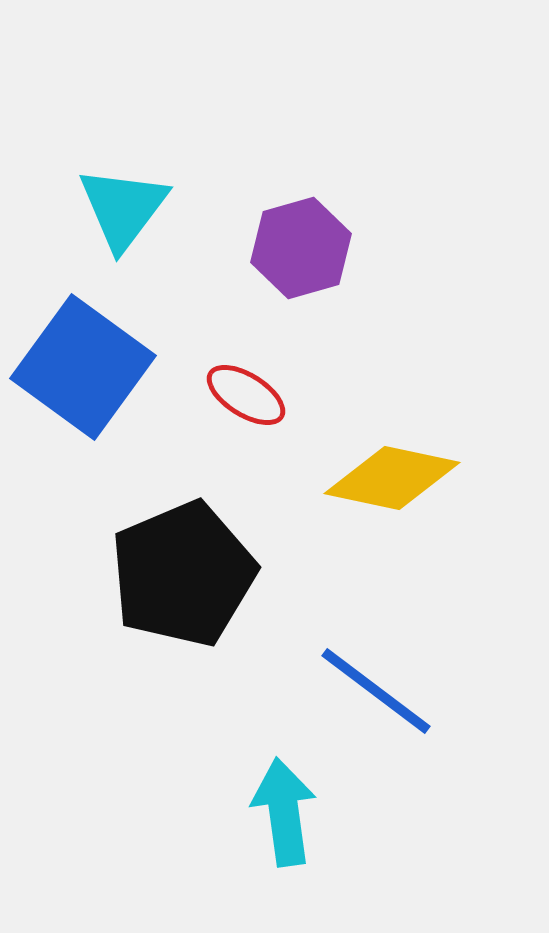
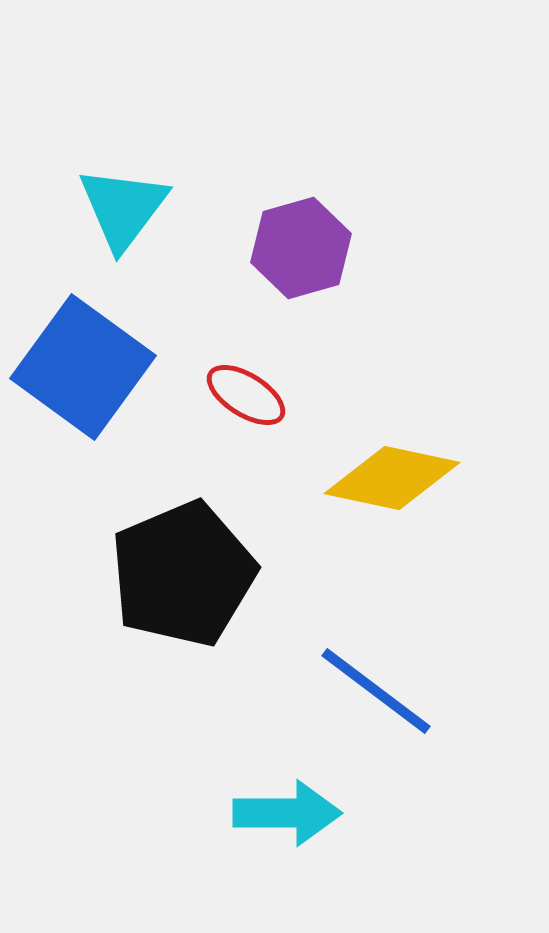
cyan arrow: moved 3 px right, 1 px down; rotated 98 degrees clockwise
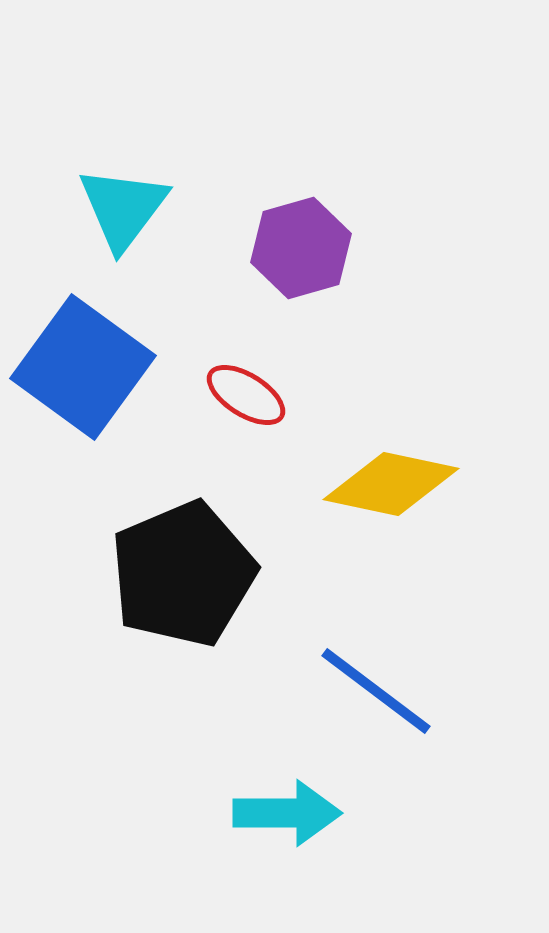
yellow diamond: moved 1 px left, 6 px down
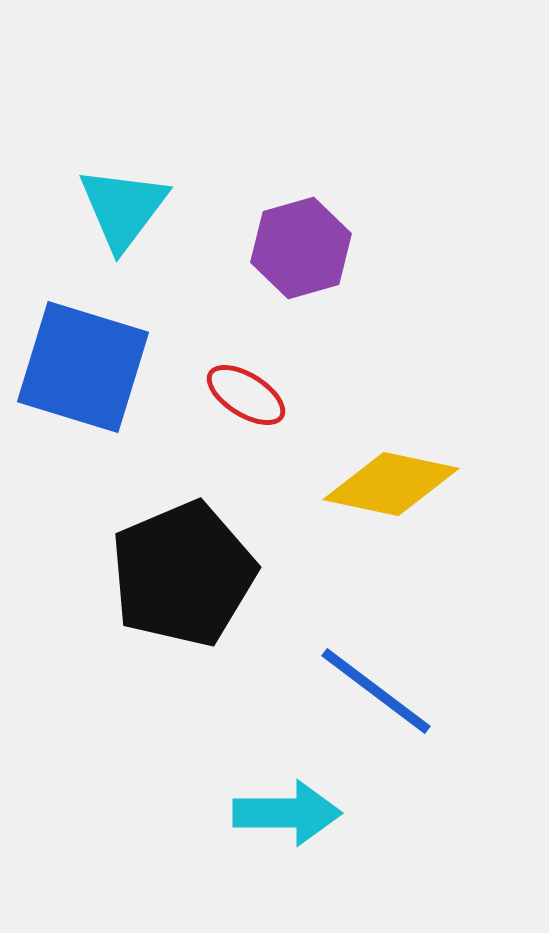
blue square: rotated 19 degrees counterclockwise
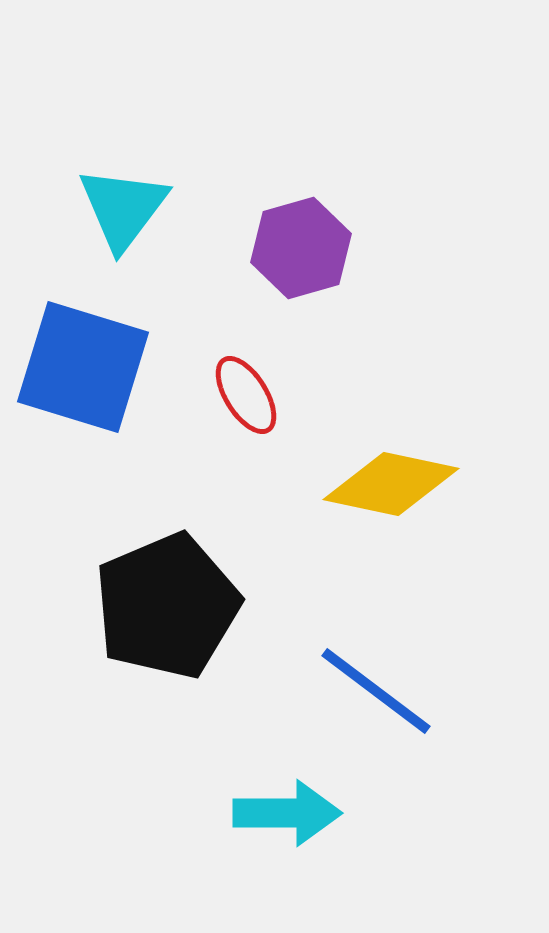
red ellipse: rotated 26 degrees clockwise
black pentagon: moved 16 px left, 32 px down
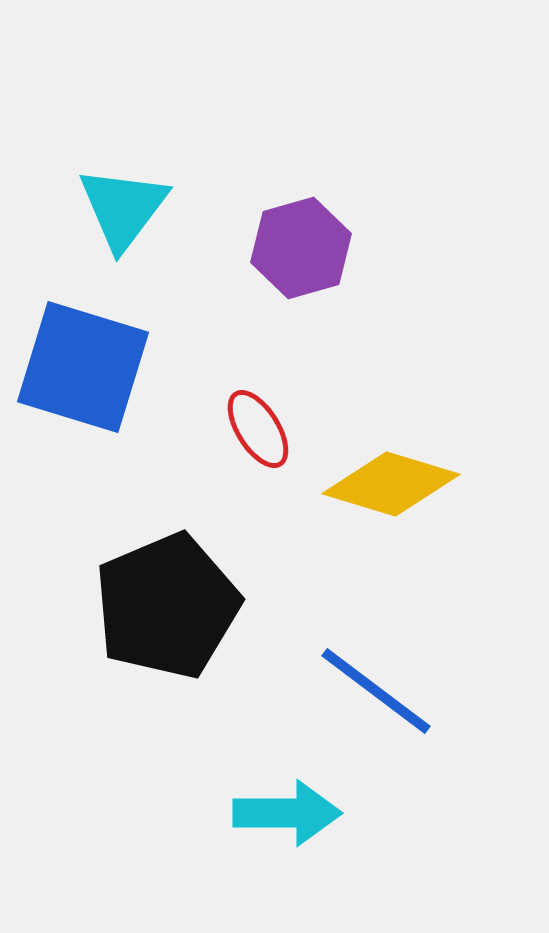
red ellipse: moved 12 px right, 34 px down
yellow diamond: rotated 5 degrees clockwise
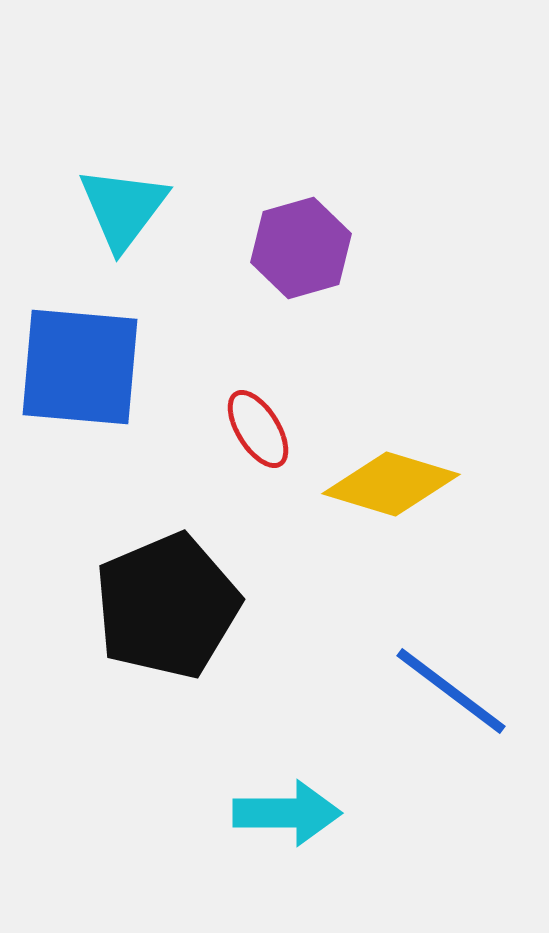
blue square: moved 3 px left; rotated 12 degrees counterclockwise
blue line: moved 75 px right
